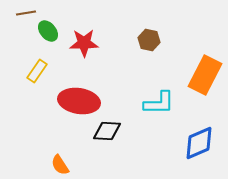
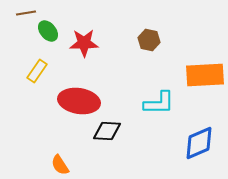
orange rectangle: rotated 60 degrees clockwise
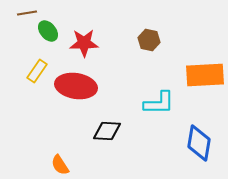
brown line: moved 1 px right
red ellipse: moved 3 px left, 15 px up
blue diamond: rotated 57 degrees counterclockwise
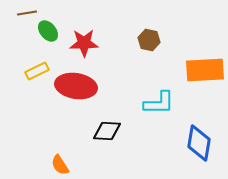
yellow rectangle: rotated 30 degrees clockwise
orange rectangle: moved 5 px up
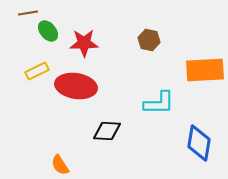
brown line: moved 1 px right
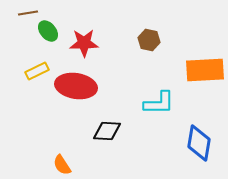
orange semicircle: moved 2 px right
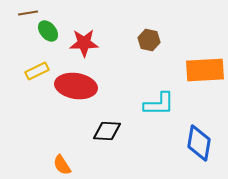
cyan L-shape: moved 1 px down
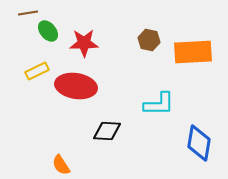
orange rectangle: moved 12 px left, 18 px up
orange semicircle: moved 1 px left
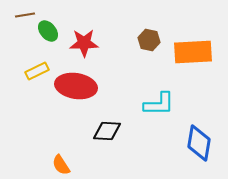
brown line: moved 3 px left, 2 px down
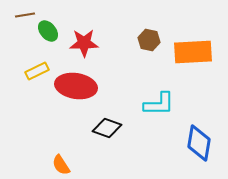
black diamond: moved 3 px up; rotated 16 degrees clockwise
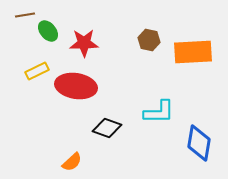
cyan L-shape: moved 8 px down
orange semicircle: moved 11 px right, 3 px up; rotated 100 degrees counterclockwise
